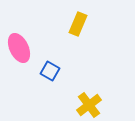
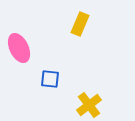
yellow rectangle: moved 2 px right
blue square: moved 8 px down; rotated 24 degrees counterclockwise
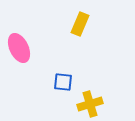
blue square: moved 13 px right, 3 px down
yellow cross: moved 1 px right, 1 px up; rotated 20 degrees clockwise
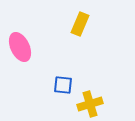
pink ellipse: moved 1 px right, 1 px up
blue square: moved 3 px down
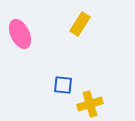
yellow rectangle: rotated 10 degrees clockwise
pink ellipse: moved 13 px up
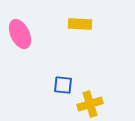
yellow rectangle: rotated 60 degrees clockwise
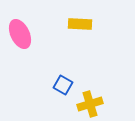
blue square: rotated 24 degrees clockwise
